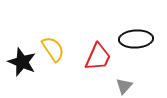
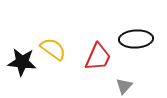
yellow semicircle: rotated 20 degrees counterclockwise
black star: rotated 16 degrees counterclockwise
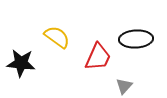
yellow semicircle: moved 4 px right, 12 px up
black star: moved 1 px left, 1 px down
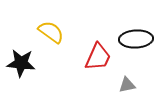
yellow semicircle: moved 6 px left, 5 px up
gray triangle: moved 3 px right, 1 px up; rotated 36 degrees clockwise
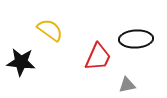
yellow semicircle: moved 1 px left, 2 px up
black star: moved 1 px up
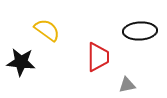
yellow semicircle: moved 3 px left
black ellipse: moved 4 px right, 8 px up
red trapezoid: rotated 24 degrees counterclockwise
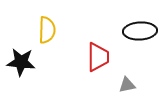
yellow semicircle: rotated 56 degrees clockwise
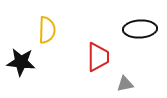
black ellipse: moved 2 px up
gray triangle: moved 2 px left, 1 px up
